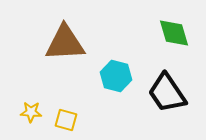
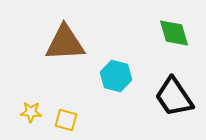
black trapezoid: moved 7 px right, 4 px down
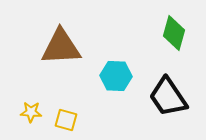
green diamond: rotated 32 degrees clockwise
brown triangle: moved 4 px left, 4 px down
cyan hexagon: rotated 12 degrees counterclockwise
black trapezoid: moved 6 px left
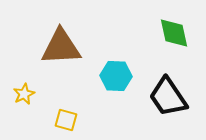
green diamond: rotated 28 degrees counterclockwise
yellow star: moved 7 px left, 18 px up; rotated 30 degrees counterclockwise
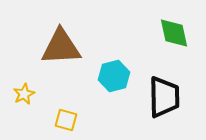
cyan hexagon: moved 2 px left; rotated 16 degrees counterclockwise
black trapezoid: moved 4 px left; rotated 147 degrees counterclockwise
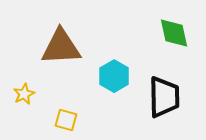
cyan hexagon: rotated 16 degrees counterclockwise
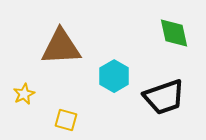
black trapezoid: rotated 72 degrees clockwise
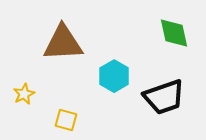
brown triangle: moved 2 px right, 4 px up
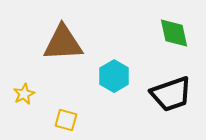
black trapezoid: moved 7 px right, 3 px up
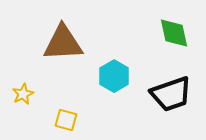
yellow star: moved 1 px left
